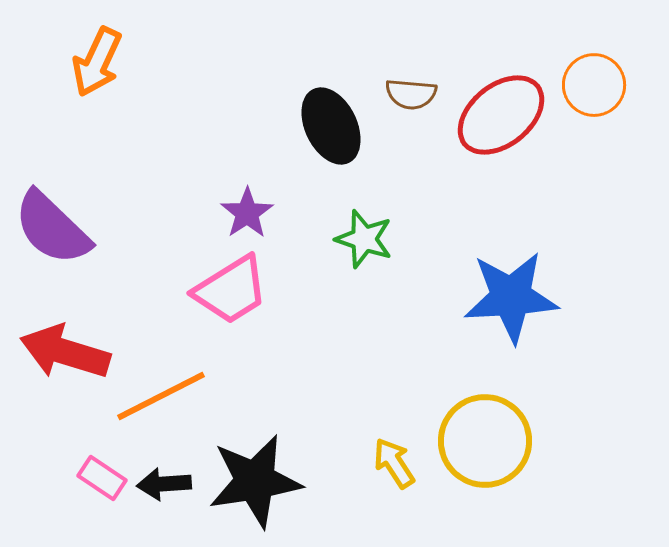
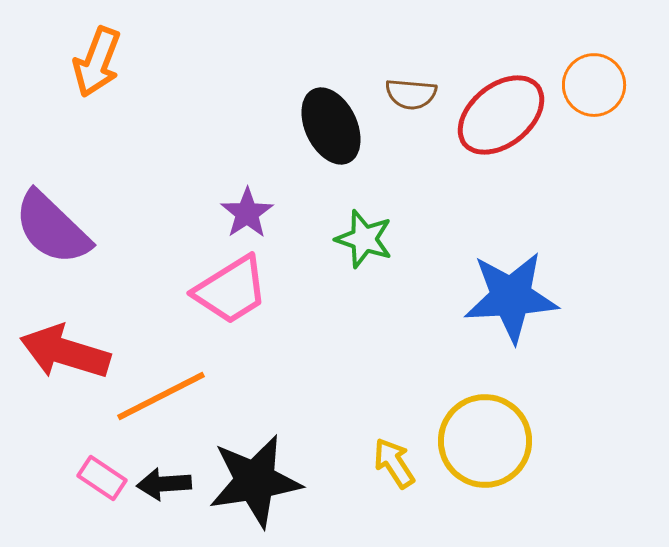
orange arrow: rotated 4 degrees counterclockwise
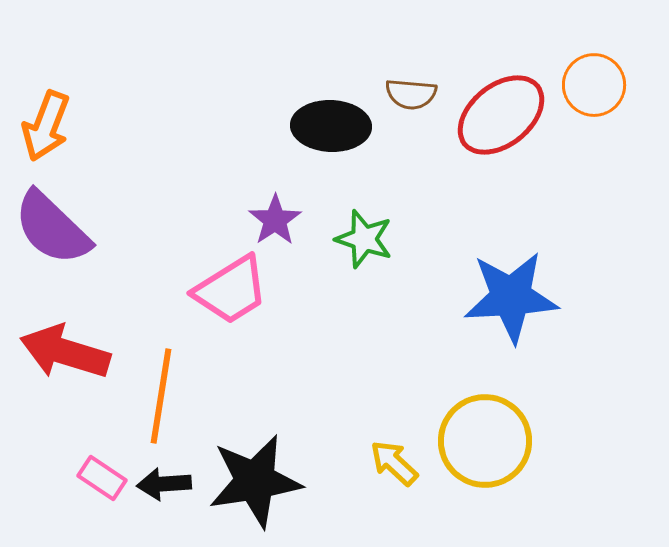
orange arrow: moved 51 px left, 64 px down
black ellipse: rotated 62 degrees counterclockwise
purple star: moved 28 px right, 7 px down
orange line: rotated 54 degrees counterclockwise
yellow arrow: rotated 14 degrees counterclockwise
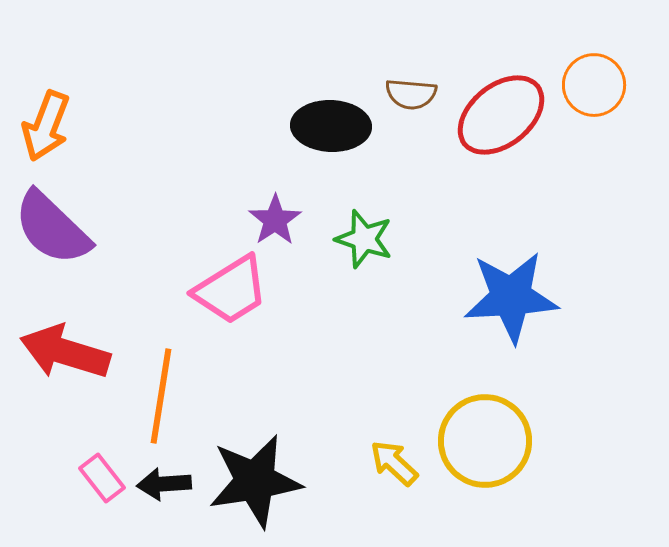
pink rectangle: rotated 18 degrees clockwise
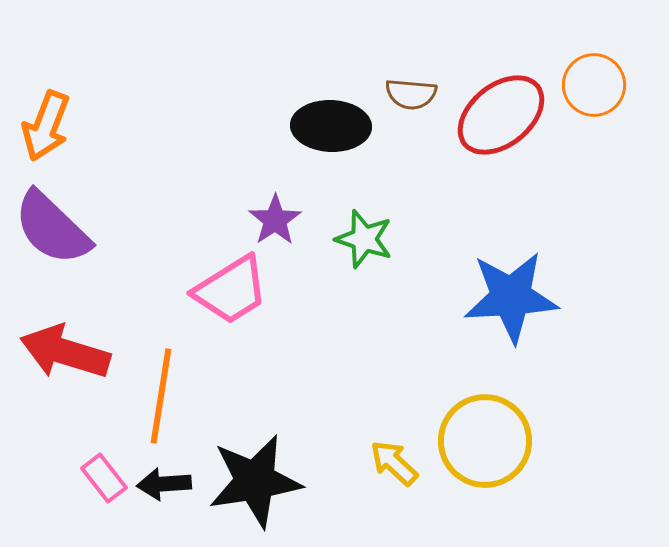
pink rectangle: moved 2 px right
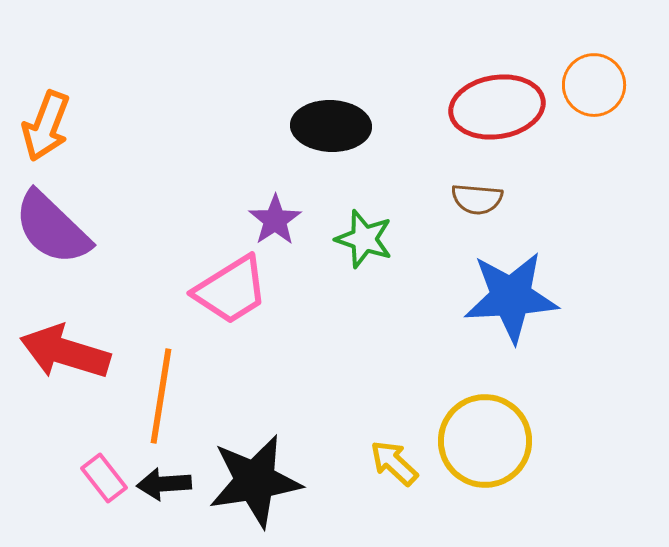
brown semicircle: moved 66 px right, 105 px down
red ellipse: moved 4 px left, 8 px up; rotated 30 degrees clockwise
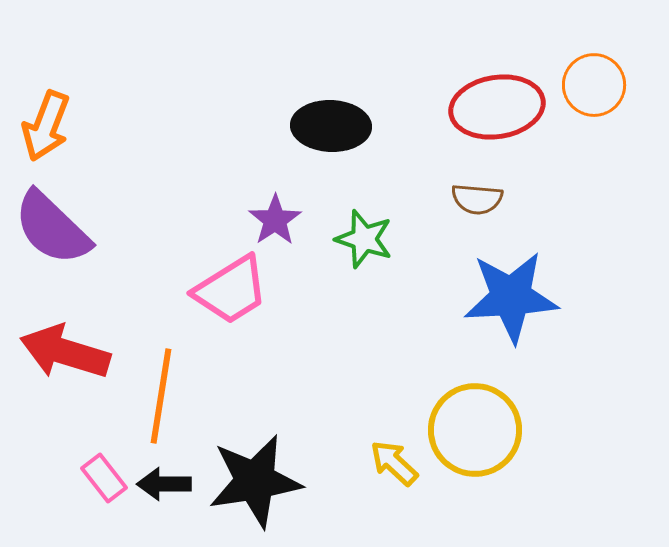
yellow circle: moved 10 px left, 11 px up
black arrow: rotated 4 degrees clockwise
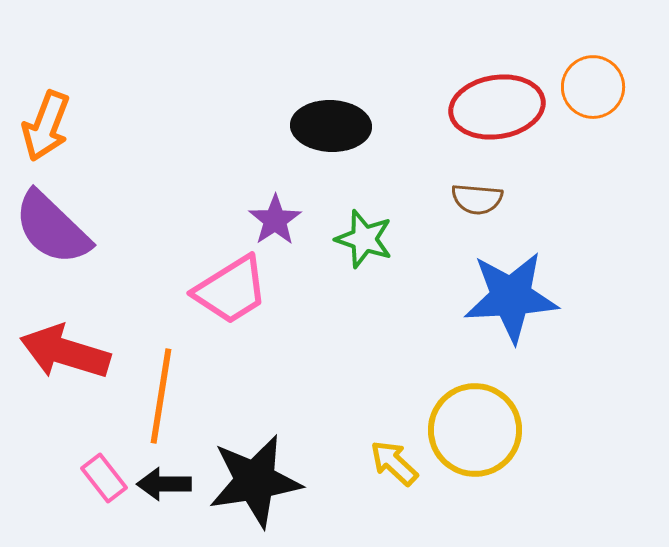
orange circle: moved 1 px left, 2 px down
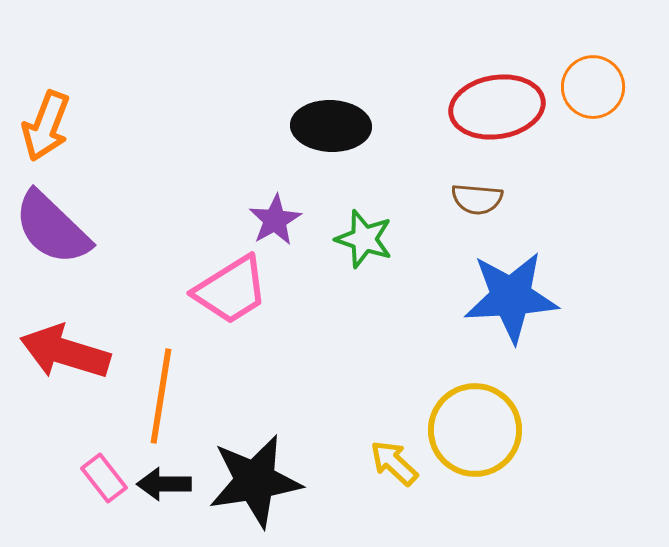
purple star: rotated 4 degrees clockwise
